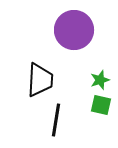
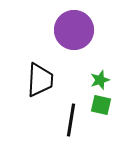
black line: moved 15 px right
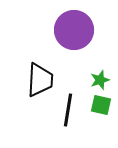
black line: moved 3 px left, 10 px up
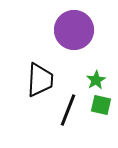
green star: moved 4 px left; rotated 12 degrees counterclockwise
black line: rotated 12 degrees clockwise
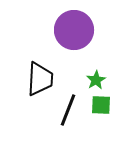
black trapezoid: moved 1 px up
green square: rotated 10 degrees counterclockwise
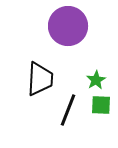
purple circle: moved 6 px left, 4 px up
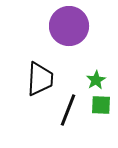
purple circle: moved 1 px right
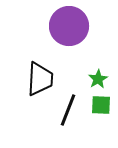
green star: moved 2 px right, 1 px up
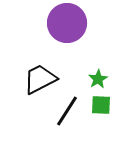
purple circle: moved 2 px left, 3 px up
black trapezoid: rotated 120 degrees counterclockwise
black line: moved 1 px left, 1 px down; rotated 12 degrees clockwise
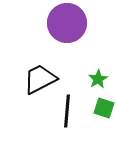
green square: moved 3 px right, 3 px down; rotated 15 degrees clockwise
black line: rotated 28 degrees counterclockwise
